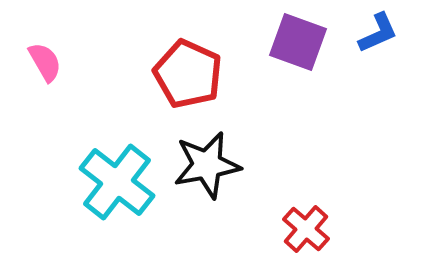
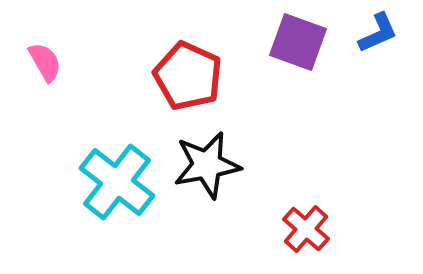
red pentagon: moved 2 px down
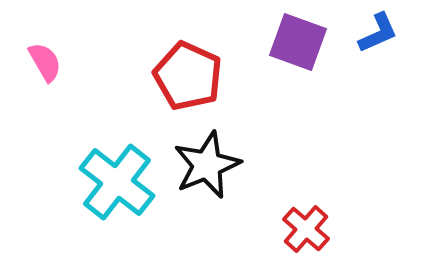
black star: rotated 12 degrees counterclockwise
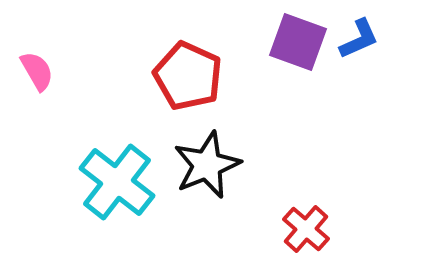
blue L-shape: moved 19 px left, 6 px down
pink semicircle: moved 8 px left, 9 px down
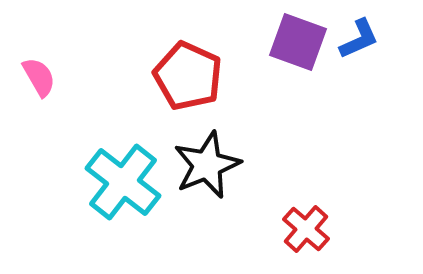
pink semicircle: moved 2 px right, 6 px down
cyan cross: moved 6 px right
